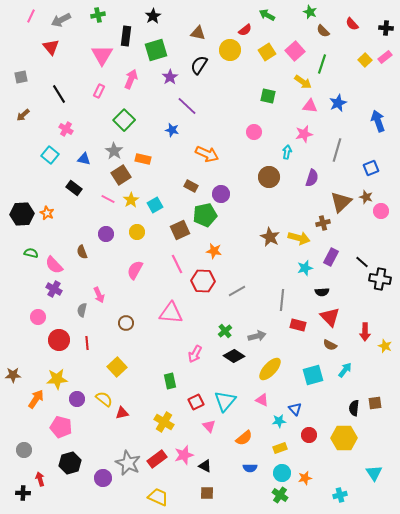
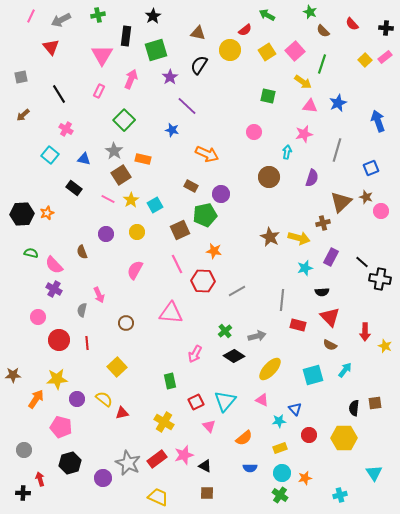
orange star at (47, 213): rotated 24 degrees clockwise
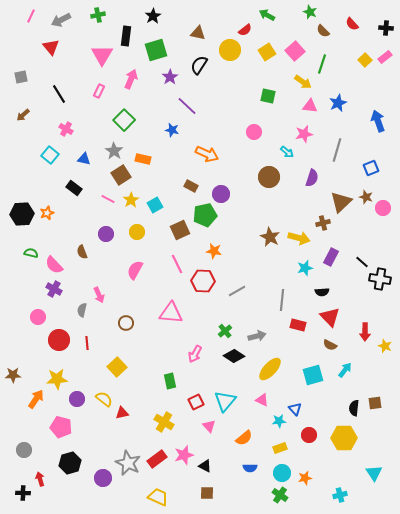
cyan arrow at (287, 152): rotated 120 degrees clockwise
pink circle at (381, 211): moved 2 px right, 3 px up
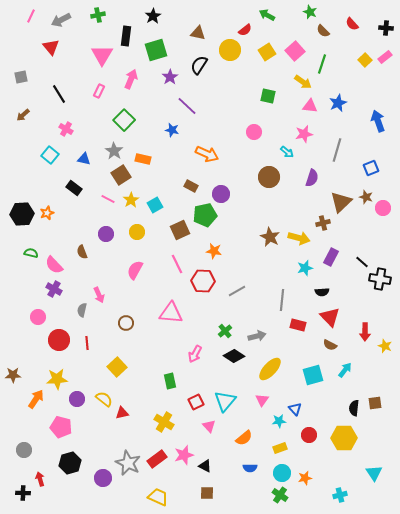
pink triangle at (262, 400): rotated 40 degrees clockwise
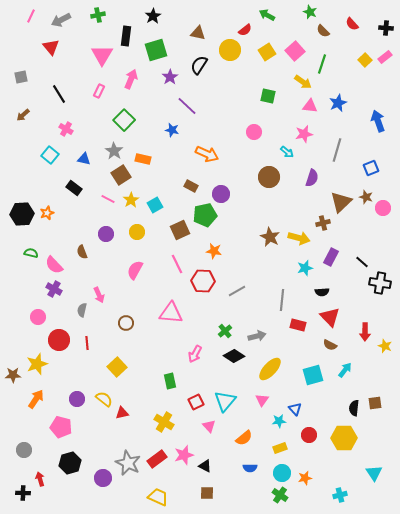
black cross at (380, 279): moved 4 px down
yellow star at (57, 379): moved 20 px left, 15 px up; rotated 15 degrees counterclockwise
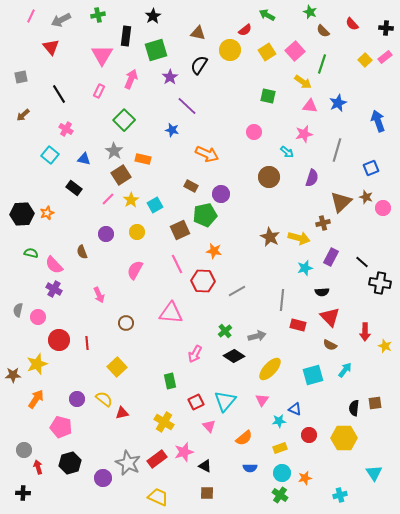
pink line at (108, 199): rotated 72 degrees counterclockwise
gray semicircle at (82, 310): moved 64 px left
blue triangle at (295, 409): rotated 24 degrees counterclockwise
pink star at (184, 455): moved 3 px up
red arrow at (40, 479): moved 2 px left, 12 px up
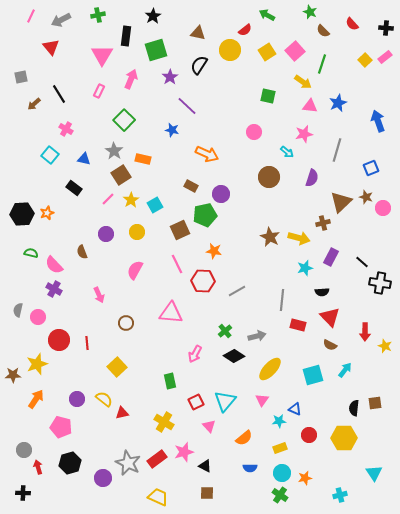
brown arrow at (23, 115): moved 11 px right, 11 px up
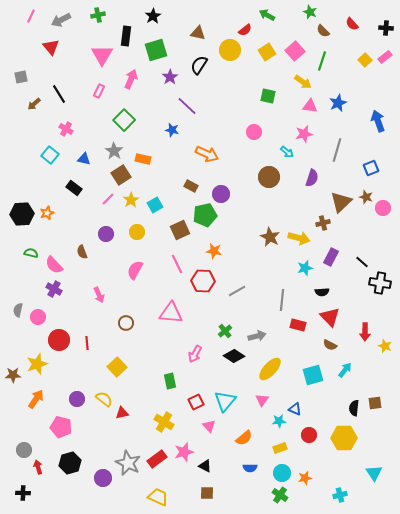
green line at (322, 64): moved 3 px up
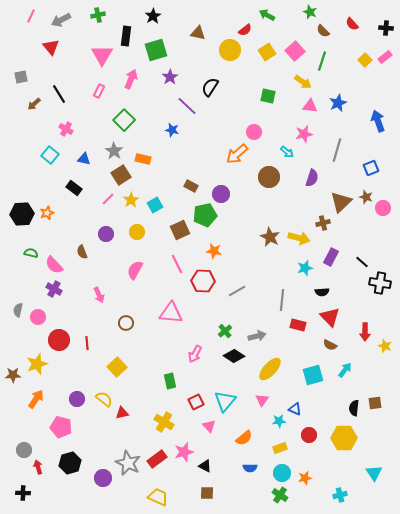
black semicircle at (199, 65): moved 11 px right, 22 px down
orange arrow at (207, 154): moved 30 px right; rotated 115 degrees clockwise
